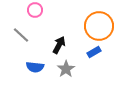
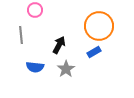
gray line: rotated 42 degrees clockwise
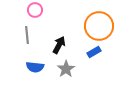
gray line: moved 6 px right
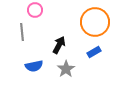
orange circle: moved 4 px left, 4 px up
gray line: moved 5 px left, 3 px up
blue semicircle: moved 1 px left, 1 px up; rotated 18 degrees counterclockwise
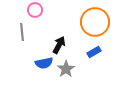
blue semicircle: moved 10 px right, 3 px up
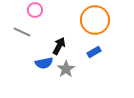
orange circle: moved 2 px up
gray line: rotated 60 degrees counterclockwise
black arrow: moved 1 px down
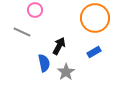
orange circle: moved 2 px up
blue semicircle: rotated 90 degrees counterclockwise
gray star: moved 3 px down
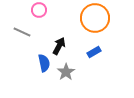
pink circle: moved 4 px right
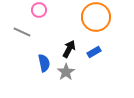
orange circle: moved 1 px right, 1 px up
black arrow: moved 10 px right, 3 px down
